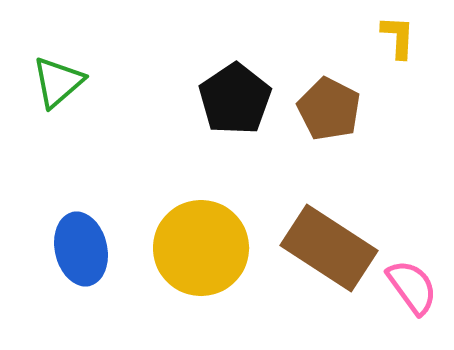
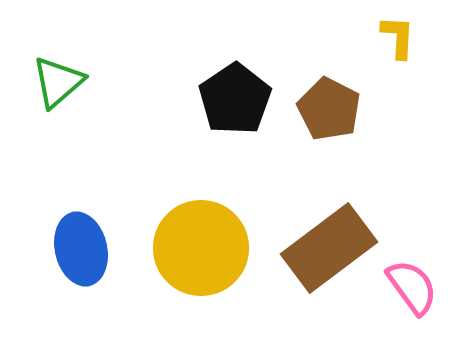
brown rectangle: rotated 70 degrees counterclockwise
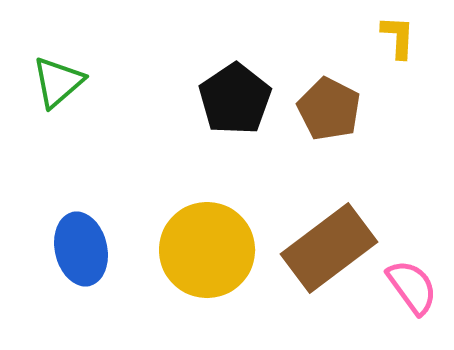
yellow circle: moved 6 px right, 2 px down
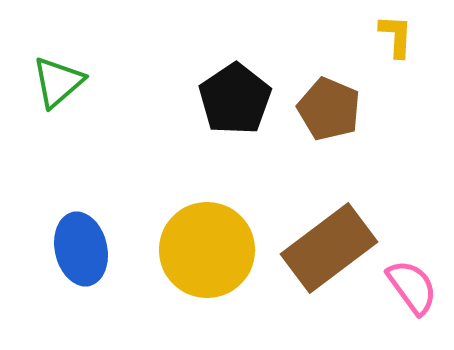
yellow L-shape: moved 2 px left, 1 px up
brown pentagon: rotated 4 degrees counterclockwise
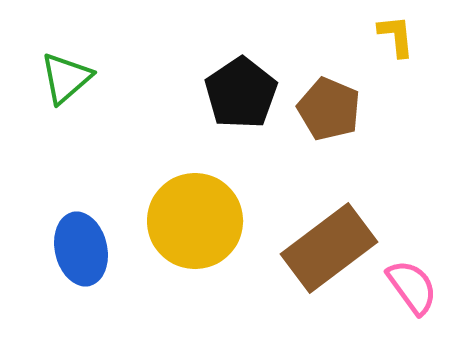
yellow L-shape: rotated 9 degrees counterclockwise
green triangle: moved 8 px right, 4 px up
black pentagon: moved 6 px right, 6 px up
yellow circle: moved 12 px left, 29 px up
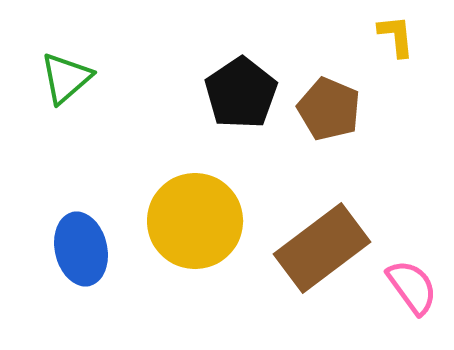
brown rectangle: moved 7 px left
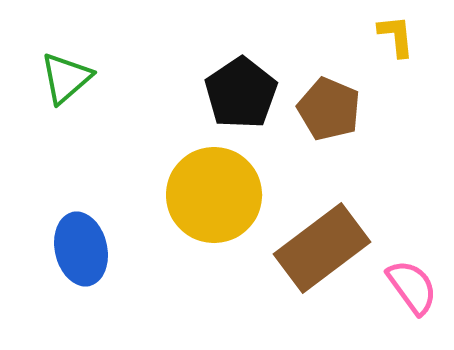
yellow circle: moved 19 px right, 26 px up
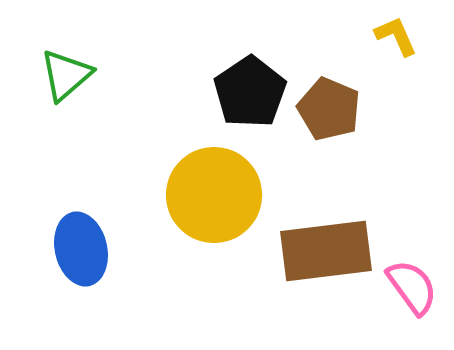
yellow L-shape: rotated 18 degrees counterclockwise
green triangle: moved 3 px up
black pentagon: moved 9 px right, 1 px up
brown rectangle: moved 4 px right, 3 px down; rotated 30 degrees clockwise
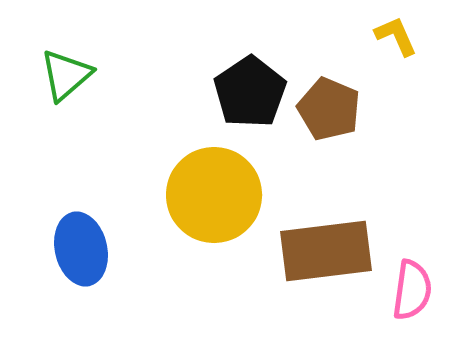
pink semicircle: moved 3 px down; rotated 44 degrees clockwise
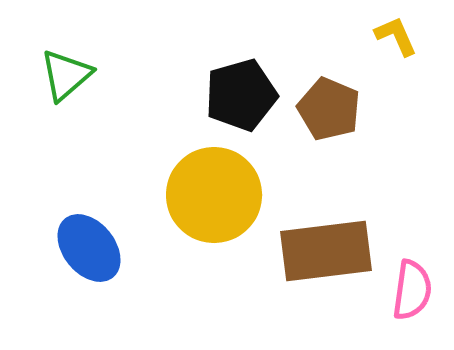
black pentagon: moved 9 px left, 3 px down; rotated 18 degrees clockwise
blue ellipse: moved 8 px right, 1 px up; rotated 26 degrees counterclockwise
